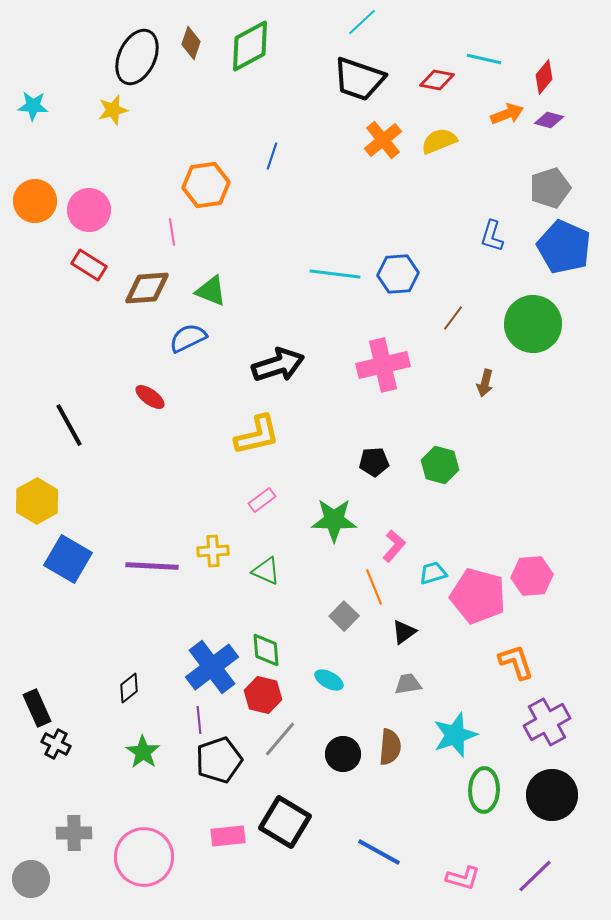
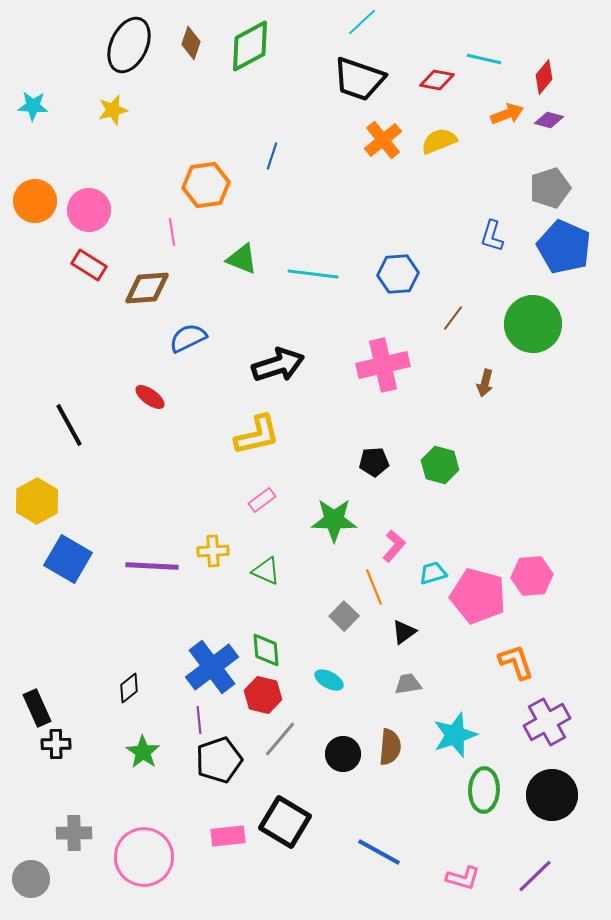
black ellipse at (137, 57): moved 8 px left, 12 px up
cyan line at (335, 274): moved 22 px left
green triangle at (211, 291): moved 31 px right, 32 px up
black cross at (56, 744): rotated 28 degrees counterclockwise
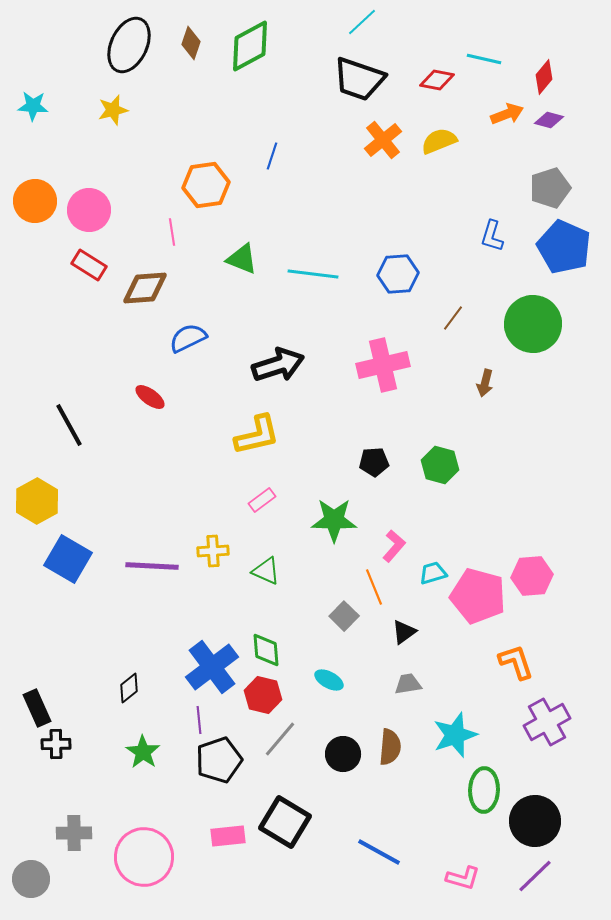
brown diamond at (147, 288): moved 2 px left
black circle at (552, 795): moved 17 px left, 26 px down
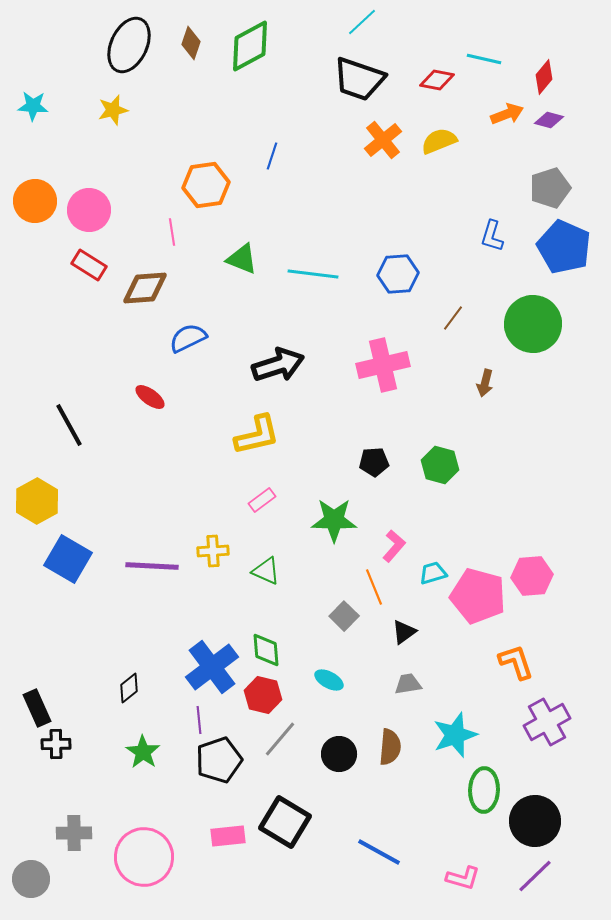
black circle at (343, 754): moved 4 px left
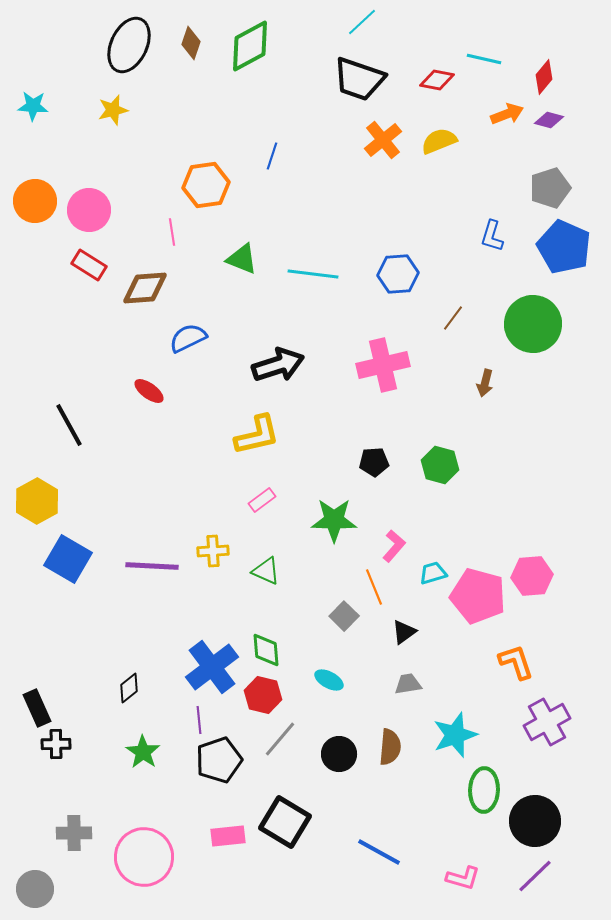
red ellipse at (150, 397): moved 1 px left, 6 px up
gray circle at (31, 879): moved 4 px right, 10 px down
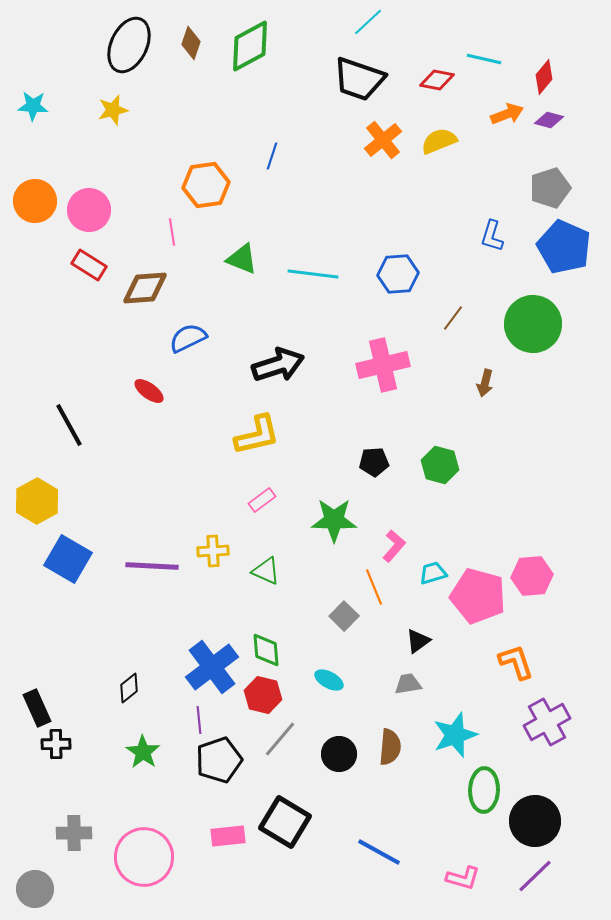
cyan line at (362, 22): moved 6 px right
black triangle at (404, 632): moved 14 px right, 9 px down
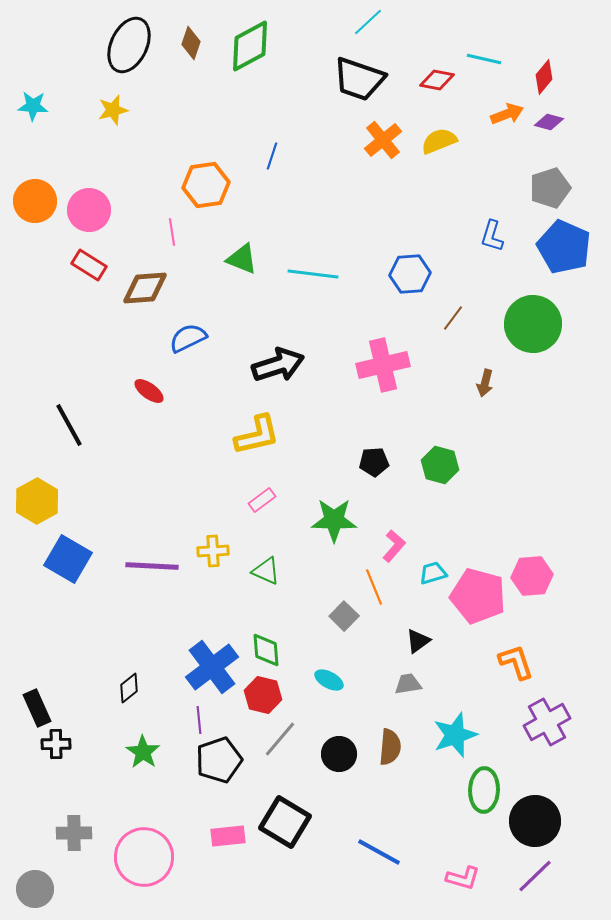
purple diamond at (549, 120): moved 2 px down
blue hexagon at (398, 274): moved 12 px right
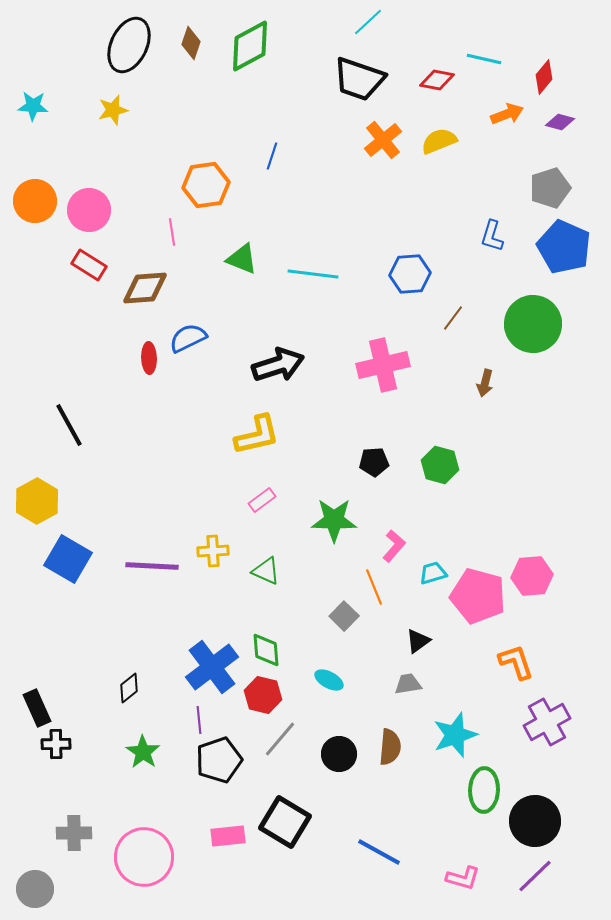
purple diamond at (549, 122): moved 11 px right
red ellipse at (149, 391): moved 33 px up; rotated 52 degrees clockwise
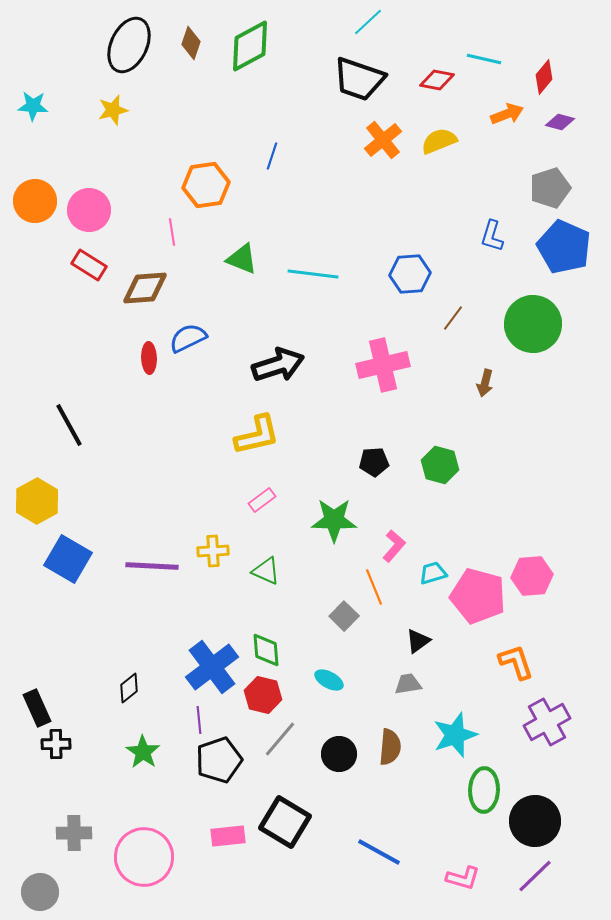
gray circle at (35, 889): moved 5 px right, 3 px down
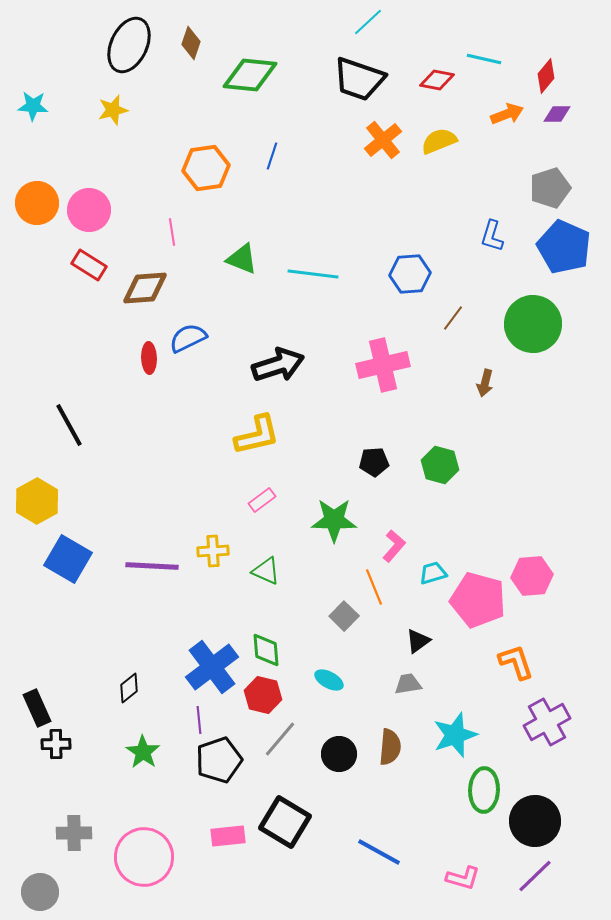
green diamond at (250, 46): moved 29 px down; rotated 34 degrees clockwise
red diamond at (544, 77): moved 2 px right, 1 px up
purple diamond at (560, 122): moved 3 px left, 8 px up; rotated 16 degrees counterclockwise
orange hexagon at (206, 185): moved 17 px up
orange circle at (35, 201): moved 2 px right, 2 px down
pink pentagon at (478, 596): moved 4 px down
